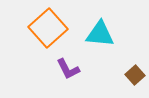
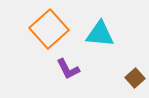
orange square: moved 1 px right, 1 px down
brown square: moved 3 px down
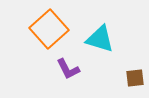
cyan triangle: moved 5 px down; rotated 12 degrees clockwise
brown square: rotated 36 degrees clockwise
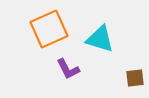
orange square: rotated 18 degrees clockwise
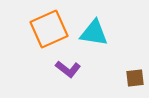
cyan triangle: moved 6 px left, 6 px up; rotated 8 degrees counterclockwise
purple L-shape: rotated 25 degrees counterclockwise
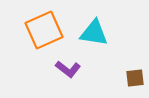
orange square: moved 5 px left, 1 px down
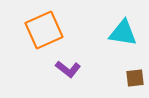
cyan triangle: moved 29 px right
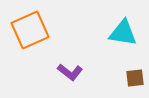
orange square: moved 14 px left
purple L-shape: moved 2 px right, 3 px down
